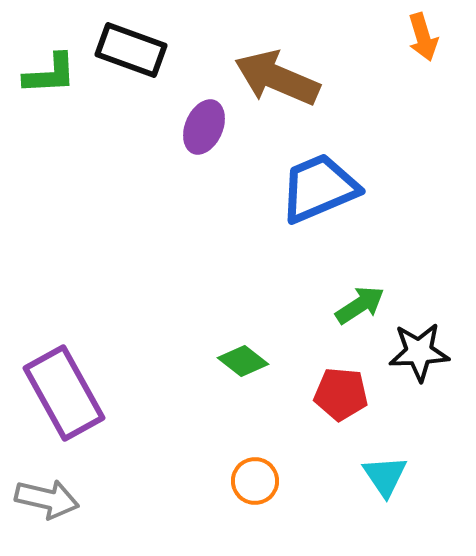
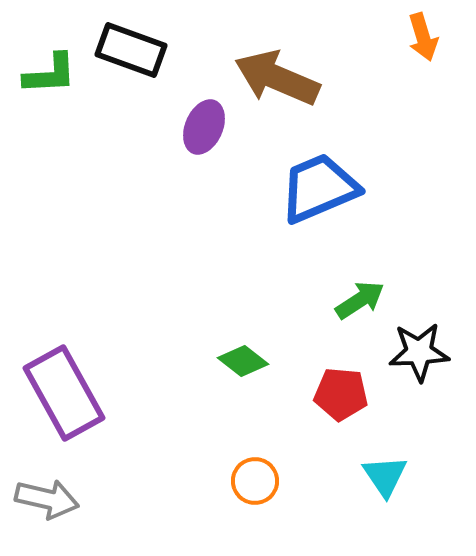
green arrow: moved 5 px up
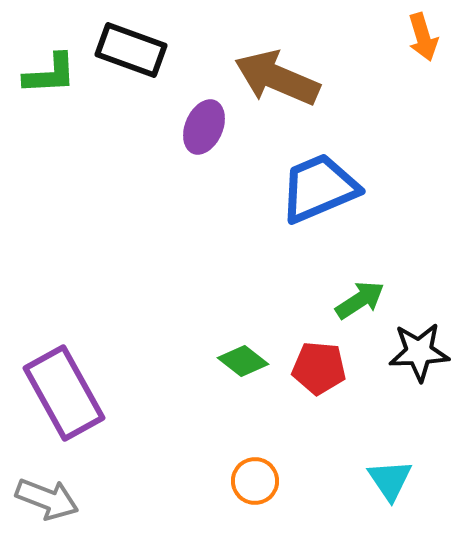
red pentagon: moved 22 px left, 26 px up
cyan triangle: moved 5 px right, 4 px down
gray arrow: rotated 8 degrees clockwise
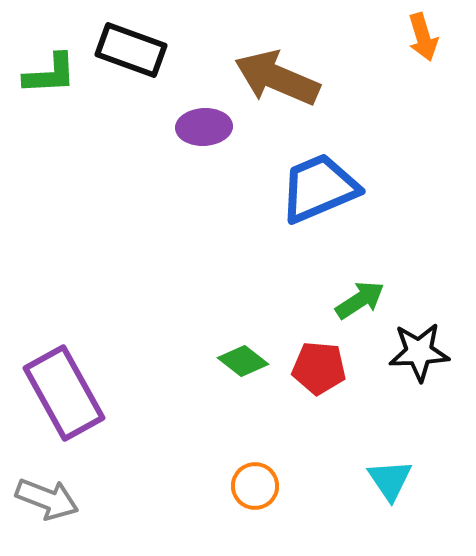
purple ellipse: rotated 64 degrees clockwise
orange circle: moved 5 px down
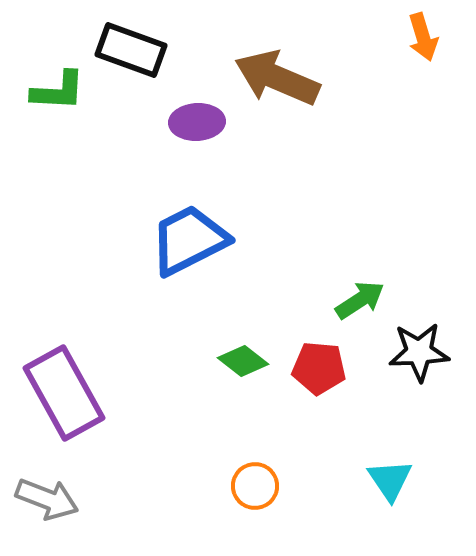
green L-shape: moved 8 px right, 17 px down; rotated 6 degrees clockwise
purple ellipse: moved 7 px left, 5 px up
blue trapezoid: moved 130 px left, 52 px down; rotated 4 degrees counterclockwise
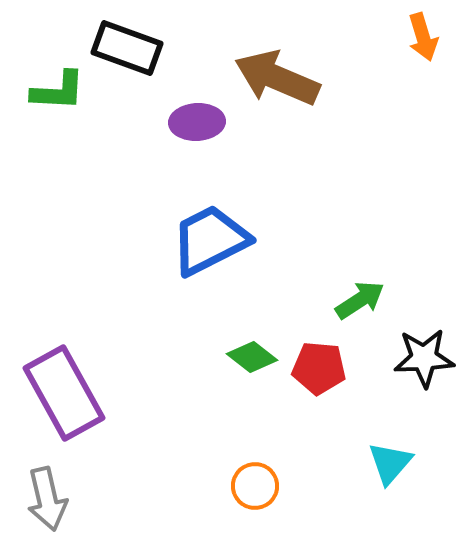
black rectangle: moved 4 px left, 2 px up
blue trapezoid: moved 21 px right
black star: moved 5 px right, 6 px down
green diamond: moved 9 px right, 4 px up
cyan triangle: moved 17 px up; rotated 15 degrees clockwise
gray arrow: rotated 56 degrees clockwise
